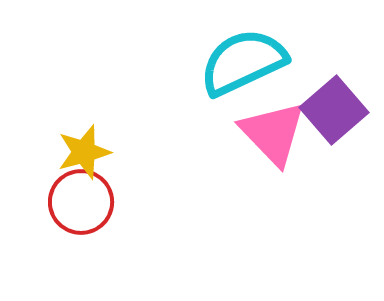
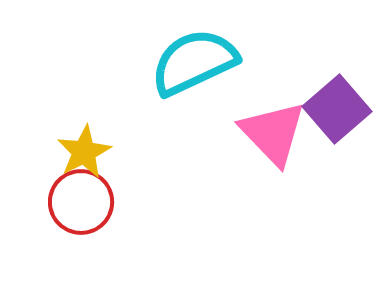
cyan semicircle: moved 49 px left
purple square: moved 3 px right, 1 px up
yellow star: rotated 12 degrees counterclockwise
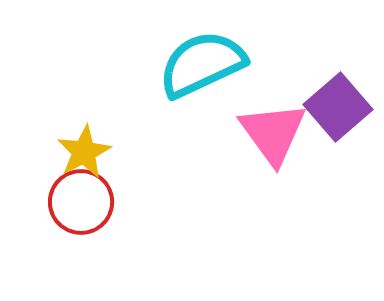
cyan semicircle: moved 8 px right, 2 px down
purple square: moved 1 px right, 2 px up
pink triangle: rotated 8 degrees clockwise
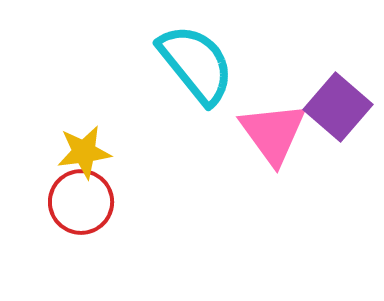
cyan semicircle: moved 6 px left; rotated 76 degrees clockwise
purple square: rotated 8 degrees counterclockwise
yellow star: rotated 20 degrees clockwise
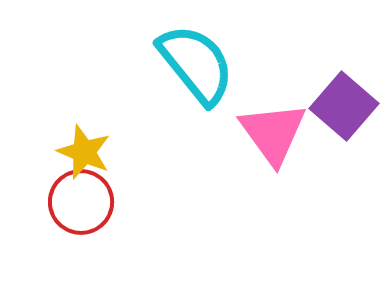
purple square: moved 6 px right, 1 px up
yellow star: rotated 30 degrees clockwise
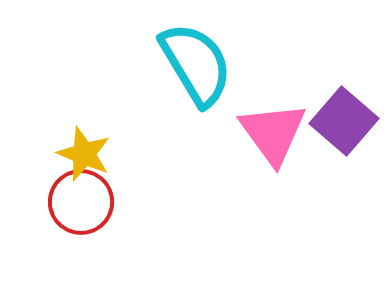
cyan semicircle: rotated 8 degrees clockwise
purple square: moved 15 px down
yellow star: moved 2 px down
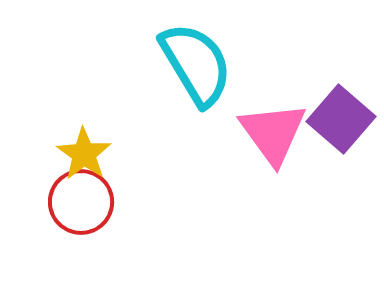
purple square: moved 3 px left, 2 px up
yellow star: rotated 12 degrees clockwise
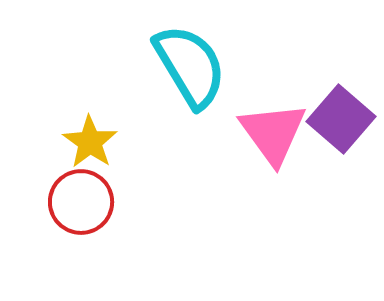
cyan semicircle: moved 6 px left, 2 px down
yellow star: moved 6 px right, 12 px up
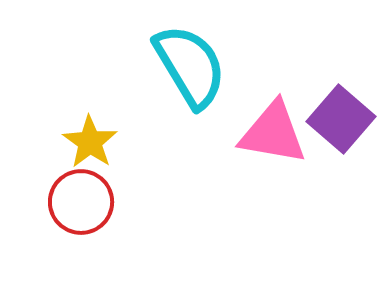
pink triangle: rotated 44 degrees counterclockwise
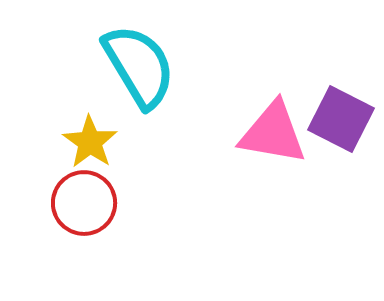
cyan semicircle: moved 51 px left
purple square: rotated 14 degrees counterclockwise
red circle: moved 3 px right, 1 px down
